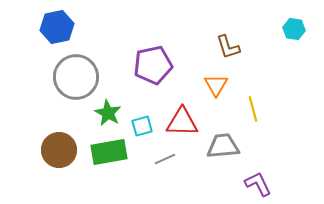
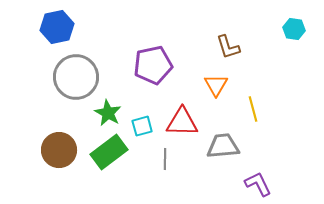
green rectangle: rotated 27 degrees counterclockwise
gray line: rotated 65 degrees counterclockwise
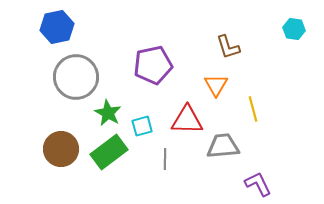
red triangle: moved 5 px right, 2 px up
brown circle: moved 2 px right, 1 px up
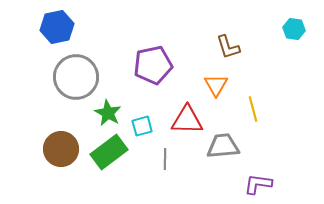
purple L-shape: rotated 56 degrees counterclockwise
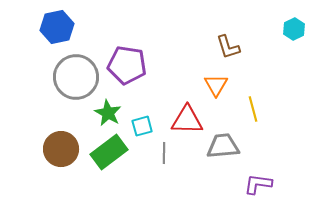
cyan hexagon: rotated 25 degrees clockwise
purple pentagon: moved 26 px left; rotated 21 degrees clockwise
gray line: moved 1 px left, 6 px up
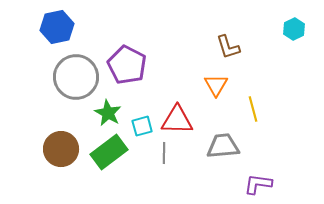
purple pentagon: rotated 18 degrees clockwise
red triangle: moved 10 px left
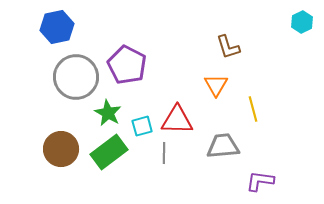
cyan hexagon: moved 8 px right, 7 px up
purple L-shape: moved 2 px right, 3 px up
